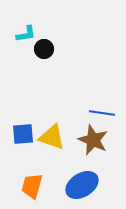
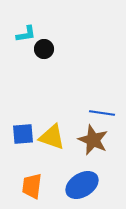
orange trapezoid: rotated 8 degrees counterclockwise
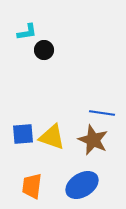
cyan L-shape: moved 1 px right, 2 px up
black circle: moved 1 px down
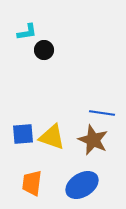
orange trapezoid: moved 3 px up
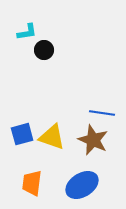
blue square: moved 1 px left; rotated 10 degrees counterclockwise
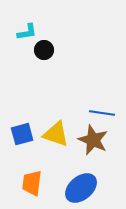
yellow triangle: moved 4 px right, 3 px up
blue ellipse: moved 1 px left, 3 px down; rotated 8 degrees counterclockwise
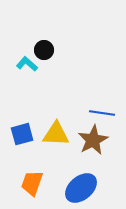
cyan L-shape: moved 32 px down; rotated 130 degrees counterclockwise
yellow triangle: rotated 16 degrees counterclockwise
brown star: rotated 20 degrees clockwise
orange trapezoid: rotated 12 degrees clockwise
